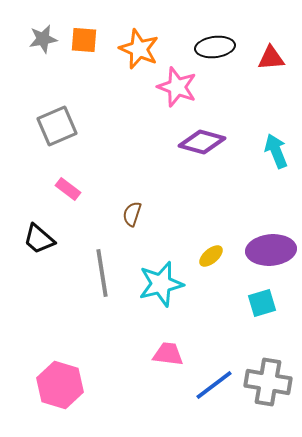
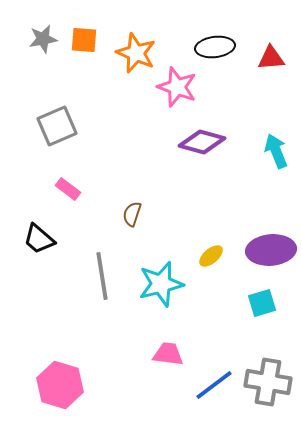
orange star: moved 3 px left, 4 px down
gray line: moved 3 px down
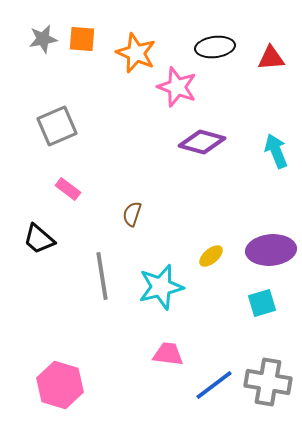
orange square: moved 2 px left, 1 px up
cyan star: moved 3 px down
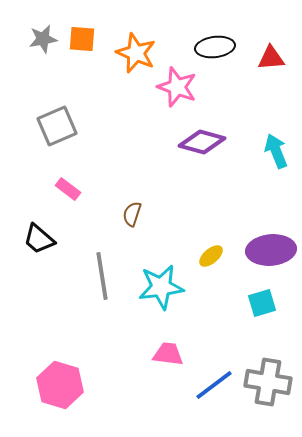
cyan star: rotated 6 degrees clockwise
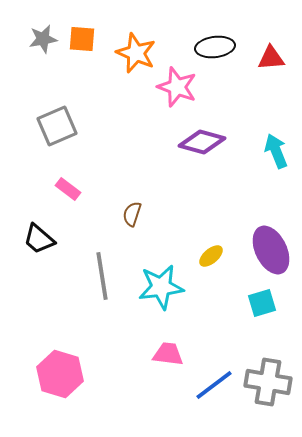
purple ellipse: rotated 69 degrees clockwise
pink hexagon: moved 11 px up
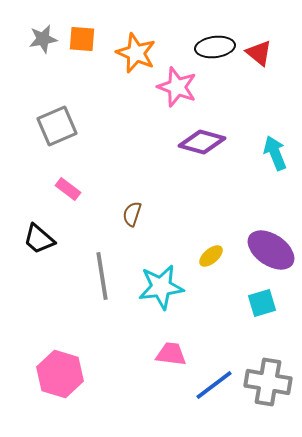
red triangle: moved 12 px left, 5 px up; rotated 44 degrees clockwise
cyan arrow: moved 1 px left, 2 px down
purple ellipse: rotated 30 degrees counterclockwise
pink trapezoid: moved 3 px right
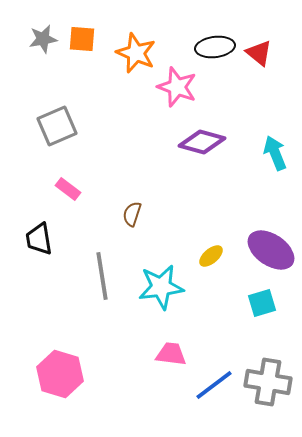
black trapezoid: rotated 40 degrees clockwise
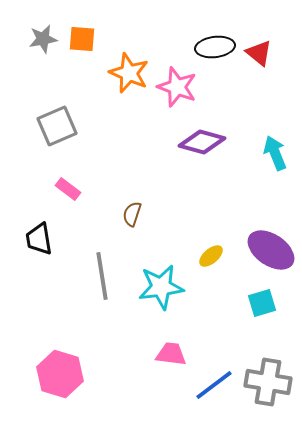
orange star: moved 7 px left, 20 px down
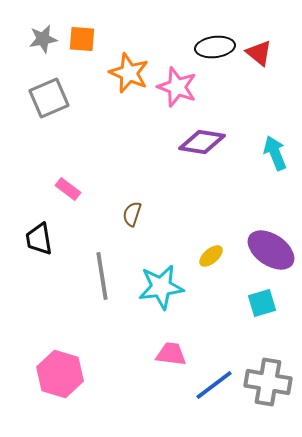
gray square: moved 8 px left, 28 px up
purple diamond: rotated 6 degrees counterclockwise
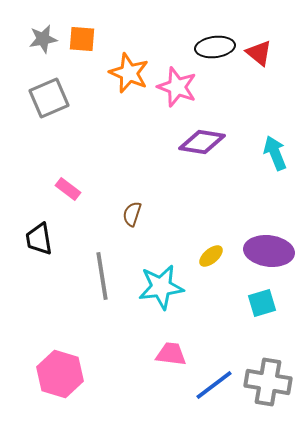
purple ellipse: moved 2 px left, 1 px down; rotated 27 degrees counterclockwise
